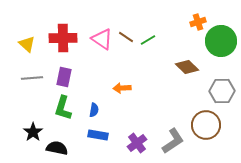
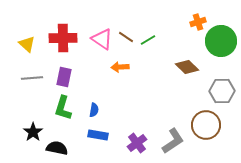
orange arrow: moved 2 px left, 21 px up
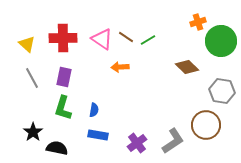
gray line: rotated 65 degrees clockwise
gray hexagon: rotated 10 degrees clockwise
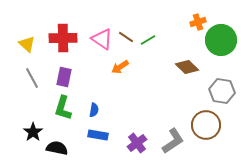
green circle: moved 1 px up
orange arrow: rotated 30 degrees counterclockwise
